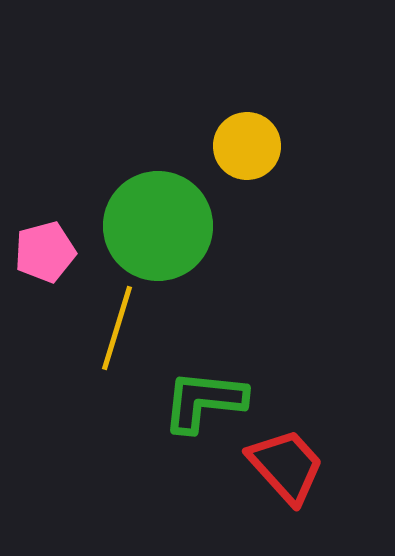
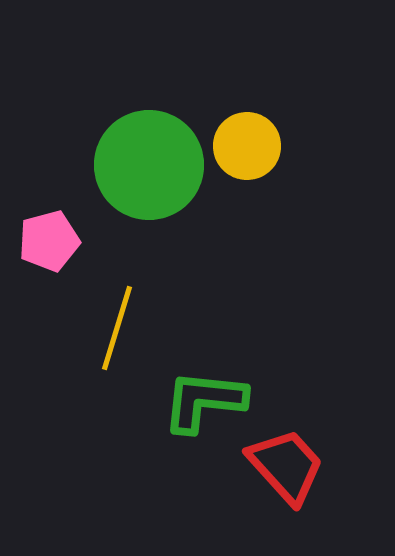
green circle: moved 9 px left, 61 px up
pink pentagon: moved 4 px right, 11 px up
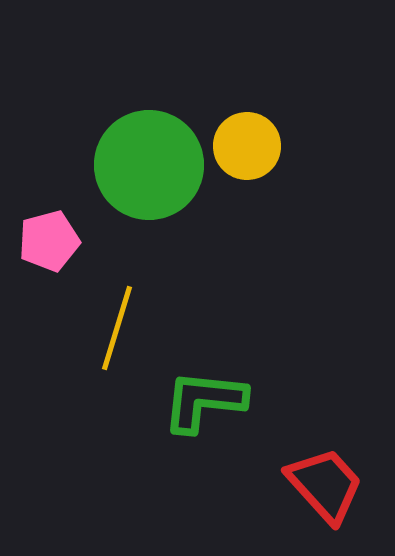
red trapezoid: moved 39 px right, 19 px down
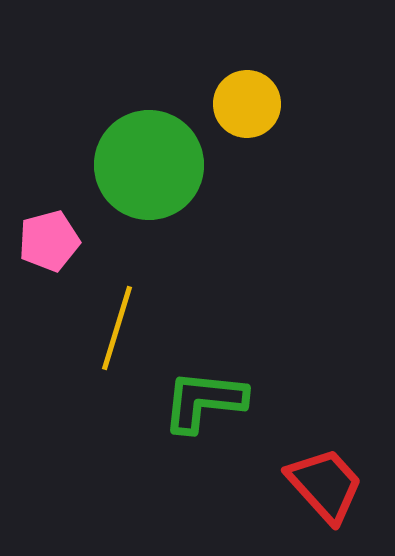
yellow circle: moved 42 px up
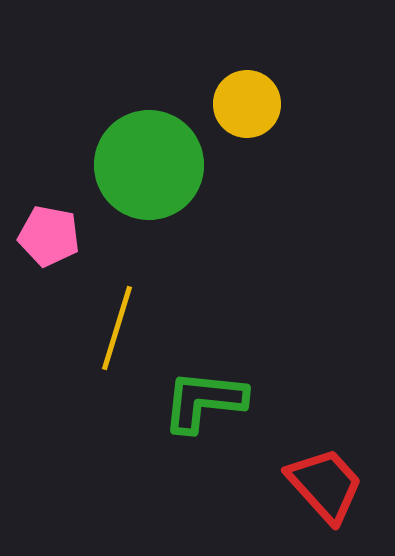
pink pentagon: moved 5 px up; rotated 26 degrees clockwise
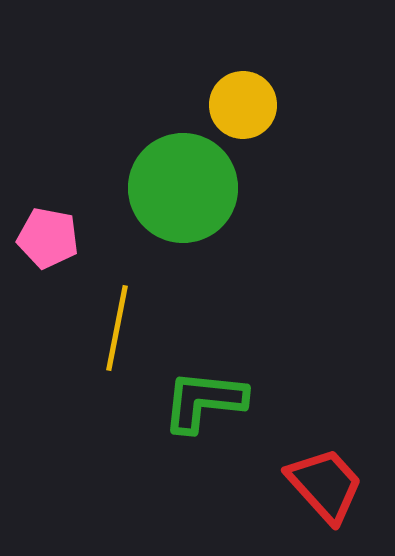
yellow circle: moved 4 px left, 1 px down
green circle: moved 34 px right, 23 px down
pink pentagon: moved 1 px left, 2 px down
yellow line: rotated 6 degrees counterclockwise
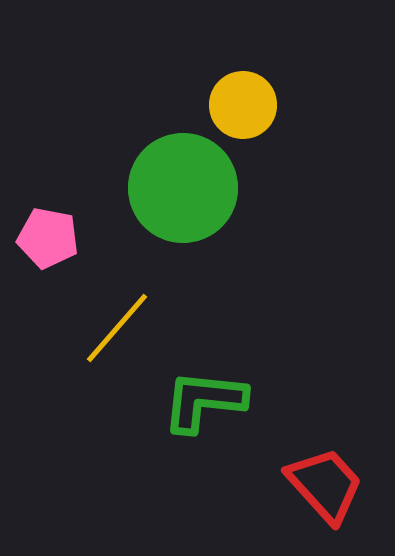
yellow line: rotated 30 degrees clockwise
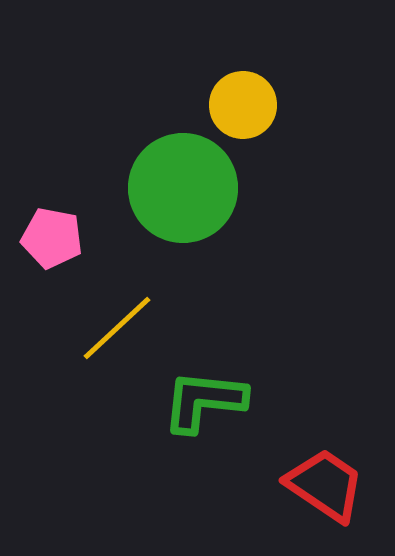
pink pentagon: moved 4 px right
yellow line: rotated 6 degrees clockwise
red trapezoid: rotated 14 degrees counterclockwise
